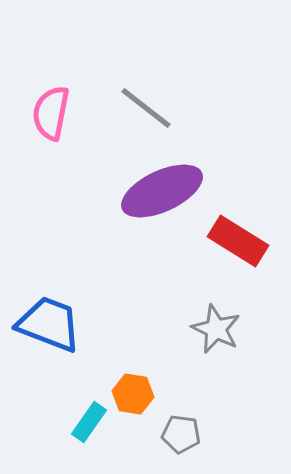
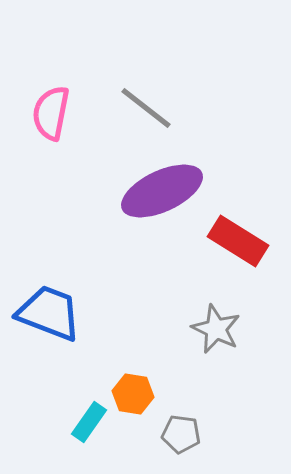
blue trapezoid: moved 11 px up
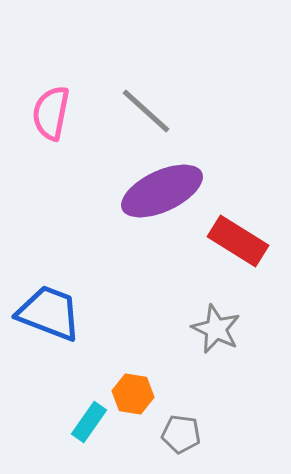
gray line: moved 3 px down; rotated 4 degrees clockwise
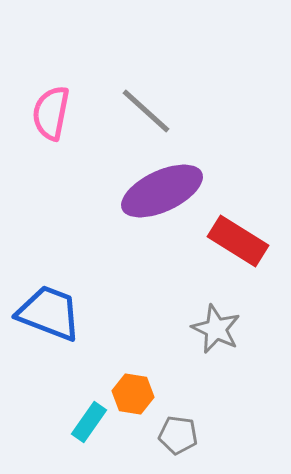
gray pentagon: moved 3 px left, 1 px down
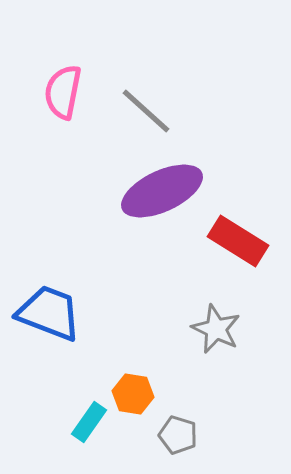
pink semicircle: moved 12 px right, 21 px up
gray pentagon: rotated 9 degrees clockwise
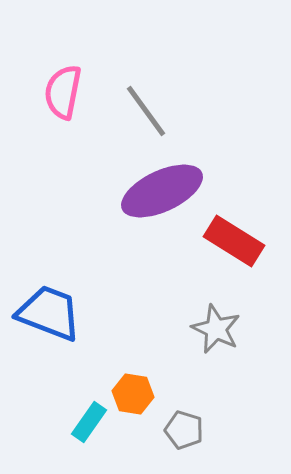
gray line: rotated 12 degrees clockwise
red rectangle: moved 4 px left
gray pentagon: moved 6 px right, 5 px up
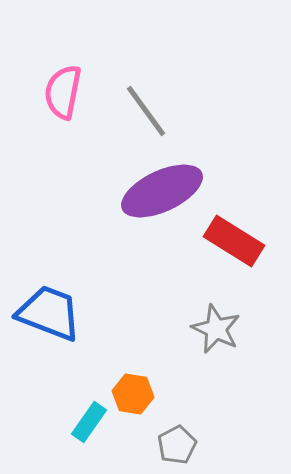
gray pentagon: moved 7 px left, 15 px down; rotated 27 degrees clockwise
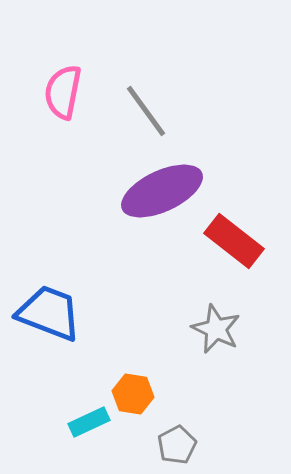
red rectangle: rotated 6 degrees clockwise
cyan rectangle: rotated 30 degrees clockwise
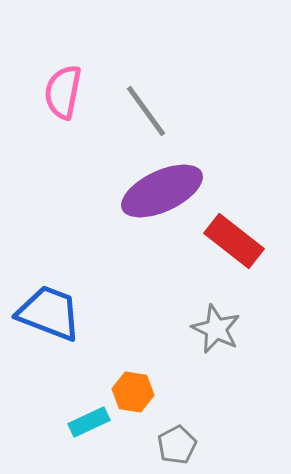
orange hexagon: moved 2 px up
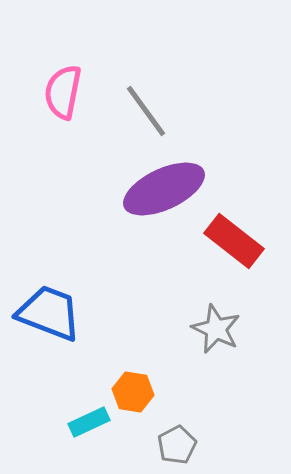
purple ellipse: moved 2 px right, 2 px up
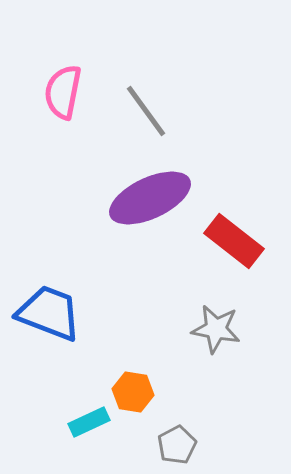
purple ellipse: moved 14 px left, 9 px down
gray star: rotated 15 degrees counterclockwise
